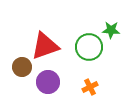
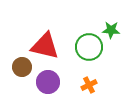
red triangle: rotated 32 degrees clockwise
orange cross: moved 1 px left, 2 px up
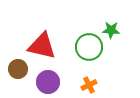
red triangle: moved 3 px left
brown circle: moved 4 px left, 2 px down
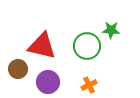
green circle: moved 2 px left, 1 px up
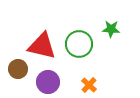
green star: moved 1 px up
green circle: moved 8 px left, 2 px up
orange cross: rotated 21 degrees counterclockwise
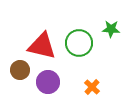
green circle: moved 1 px up
brown circle: moved 2 px right, 1 px down
orange cross: moved 3 px right, 2 px down
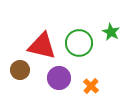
green star: moved 3 px down; rotated 24 degrees clockwise
purple circle: moved 11 px right, 4 px up
orange cross: moved 1 px left, 1 px up
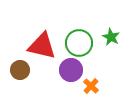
green star: moved 5 px down
purple circle: moved 12 px right, 8 px up
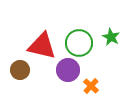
purple circle: moved 3 px left
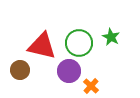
purple circle: moved 1 px right, 1 px down
